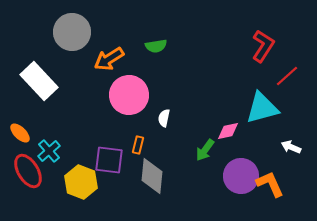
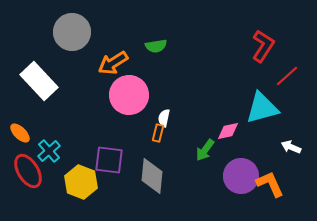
orange arrow: moved 4 px right, 4 px down
orange rectangle: moved 20 px right, 12 px up
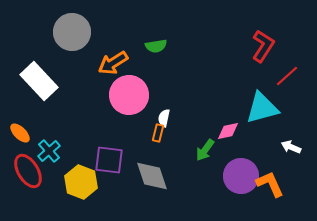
gray diamond: rotated 24 degrees counterclockwise
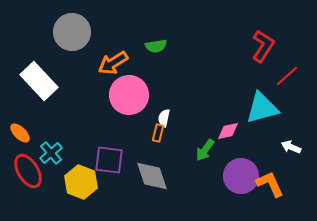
cyan cross: moved 2 px right, 2 px down
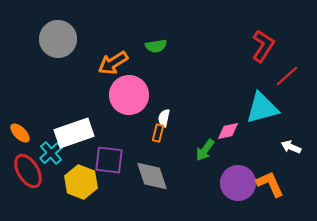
gray circle: moved 14 px left, 7 px down
white rectangle: moved 35 px right, 52 px down; rotated 66 degrees counterclockwise
purple circle: moved 3 px left, 7 px down
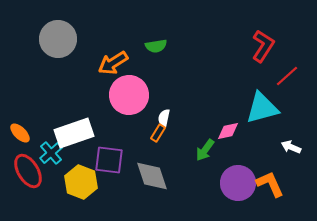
orange rectangle: rotated 18 degrees clockwise
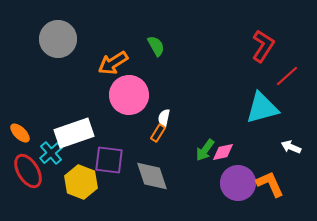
green semicircle: rotated 110 degrees counterclockwise
pink diamond: moved 5 px left, 21 px down
